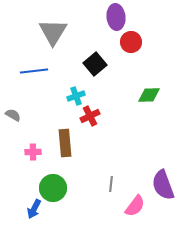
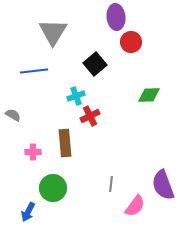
blue arrow: moved 6 px left, 3 px down
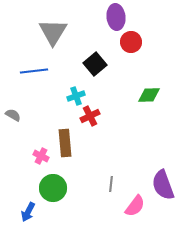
pink cross: moved 8 px right, 4 px down; rotated 28 degrees clockwise
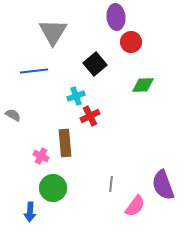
green diamond: moved 6 px left, 10 px up
blue arrow: moved 2 px right; rotated 24 degrees counterclockwise
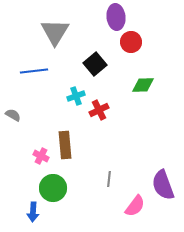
gray triangle: moved 2 px right
red cross: moved 9 px right, 6 px up
brown rectangle: moved 2 px down
gray line: moved 2 px left, 5 px up
blue arrow: moved 3 px right
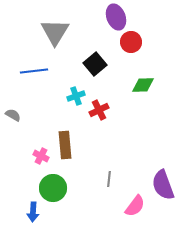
purple ellipse: rotated 15 degrees counterclockwise
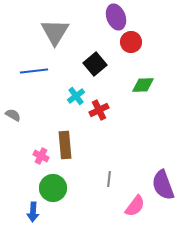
cyan cross: rotated 18 degrees counterclockwise
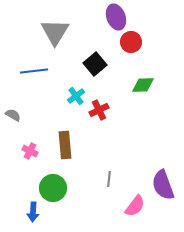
pink cross: moved 11 px left, 5 px up
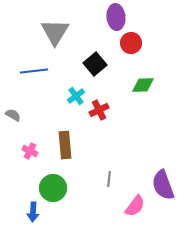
purple ellipse: rotated 15 degrees clockwise
red circle: moved 1 px down
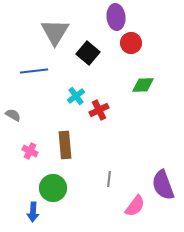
black square: moved 7 px left, 11 px up; rotated 10 degrees counterclockwise
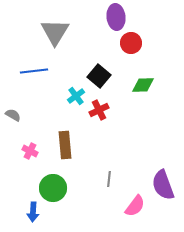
black square: moved 11 px right, 23 px down
